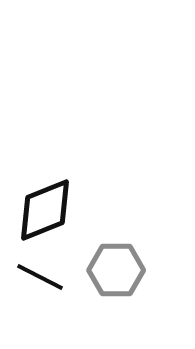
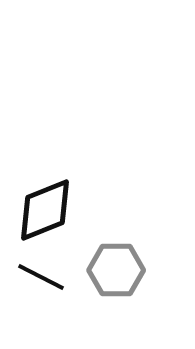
black line: moved 1 px right
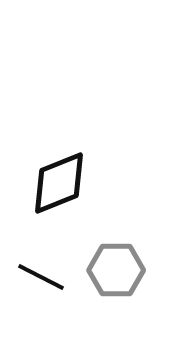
black diamond: moved 14 px right, 27 px up
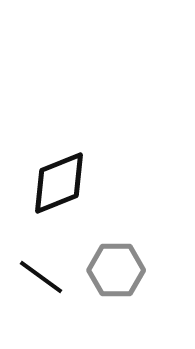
black line: rotated 9 degrees clockwise
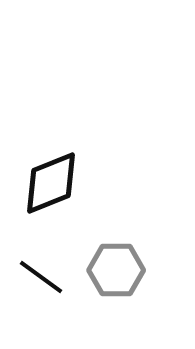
black diamond: moved 8 px left
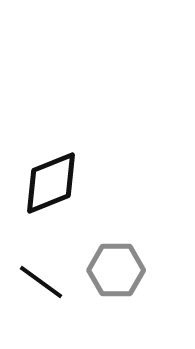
black line: moved 5 px down
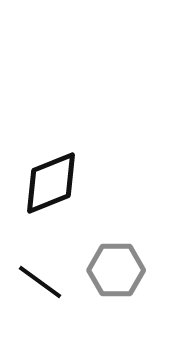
black line: moved 1 px left
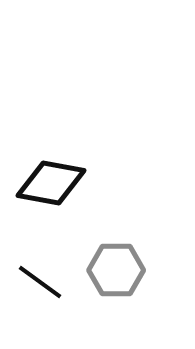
black diamond: rotated 32 degrees clockwise
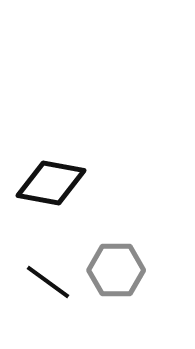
black line: moved 8 px right
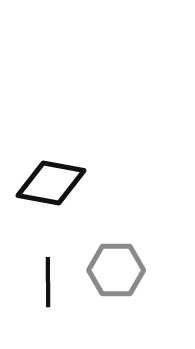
black line: rotated 54 degrees clockwise
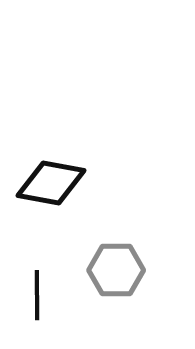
black line: moved 11 px left, 13 px down
